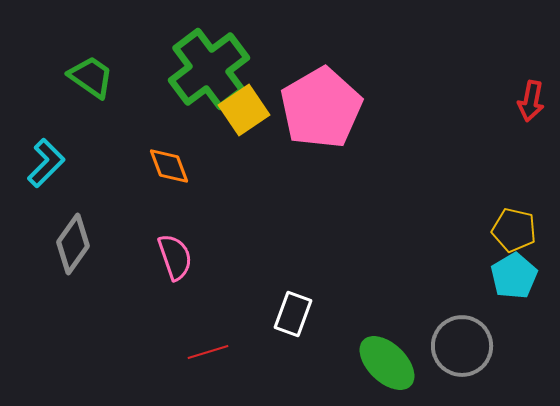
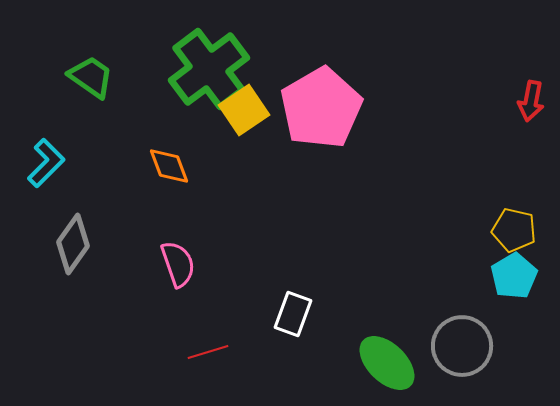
pink semicircle: moved 3 px right, 7 px down
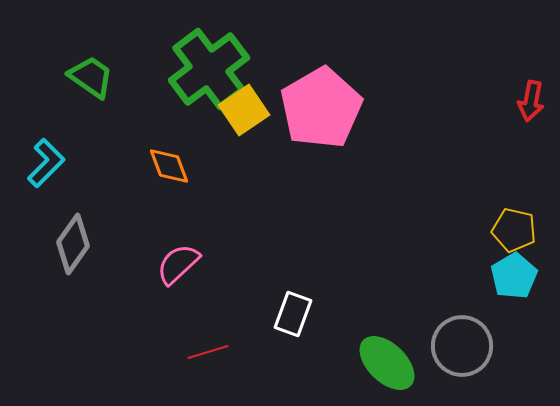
pink semicircle: rotated 114 degrees counterclockwise
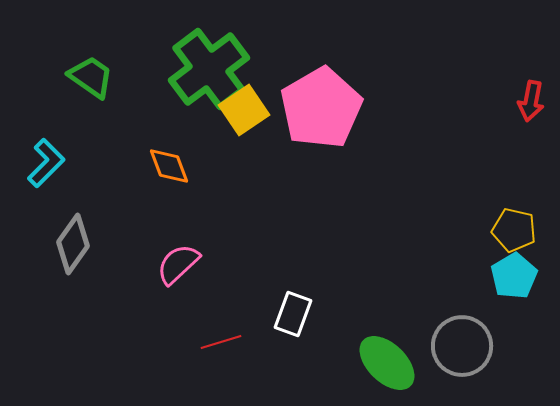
red line: moved 13 px right, 10 px up
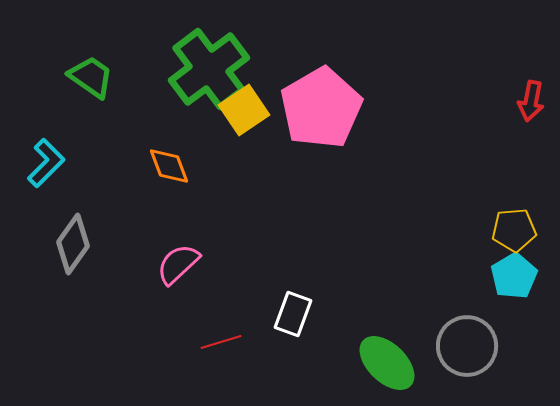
yellow pentagon: rotated 18 degrees counterclockwise
gray circle: moved 5 px right
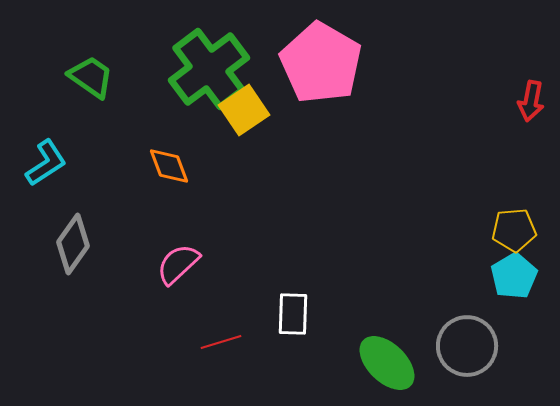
pink pentagon: moved 45 px up; rotated 12 degrees counterclockwise
cyan L-shape: rotated 12 degrees clockwise
white rectangle: rotated 18 degrees counterclockwise
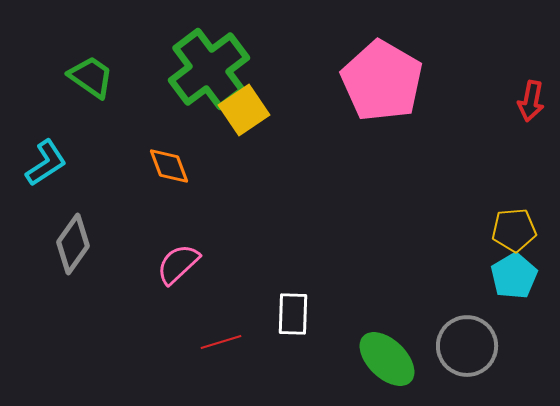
pink pentagon: moved 61 px right, 18 px down
green ellipse: moved 4 px up
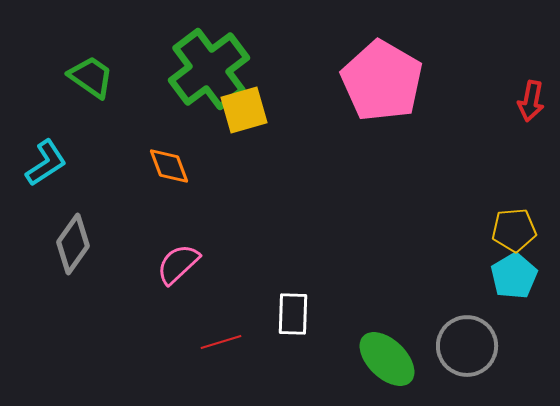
yellow square: rotated 18 degrees clockwise
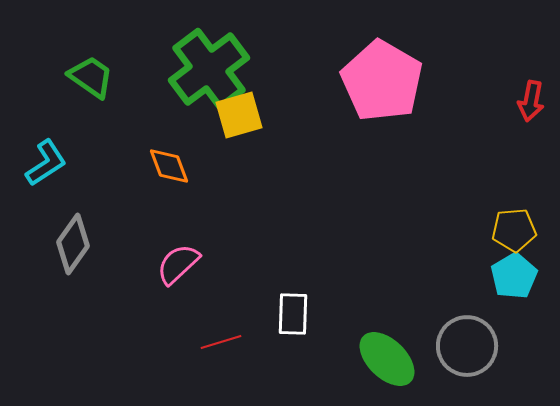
yellow square: moved 5 px left, 5 px down
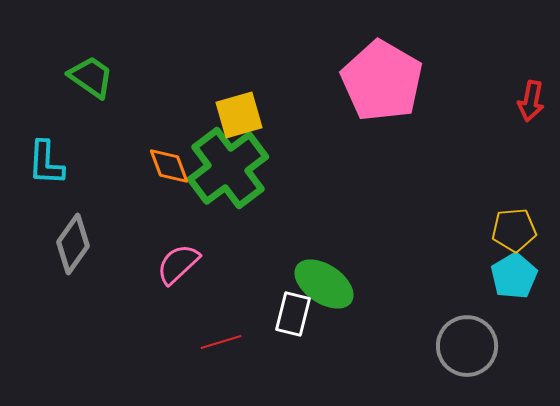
green cross: moved 19 px right, 99 px down
cyan L-shape: rotated 126 degrees clockwise
white rectangle: rotated 12 degrees clockwise
green ellipse: moved 63 px left, 75 px up; rotated 10 degrees counterclockwise
